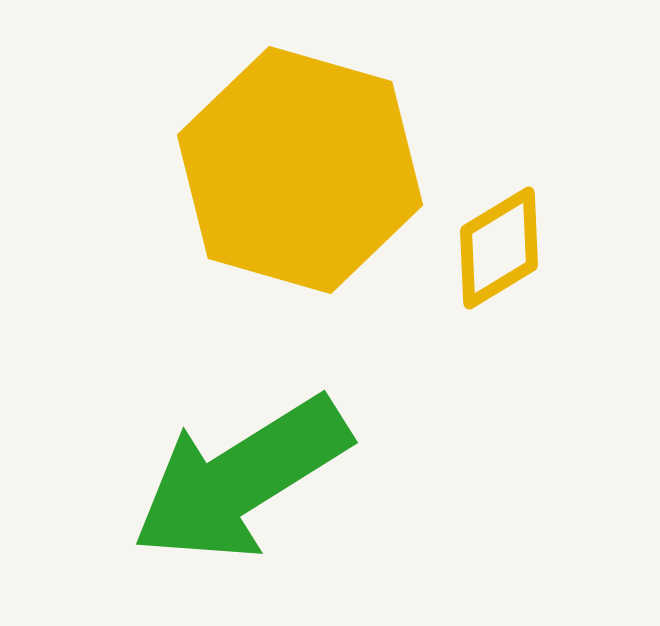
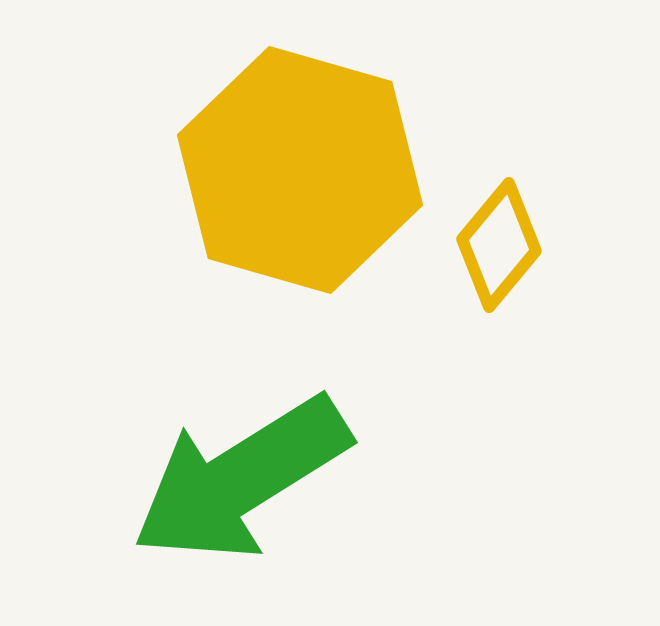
yellow diamond: moved 3 px up; rotated 19 degrees counterclockwise
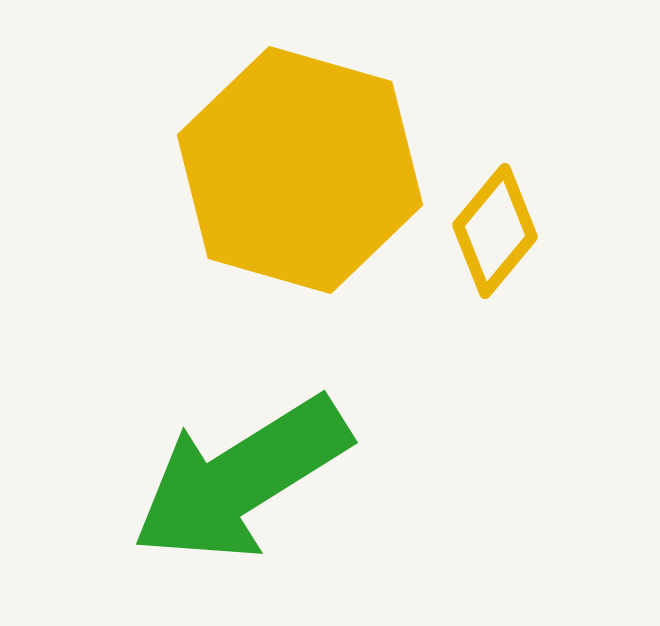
yellow diamond: moved 4 px left, 14 px up
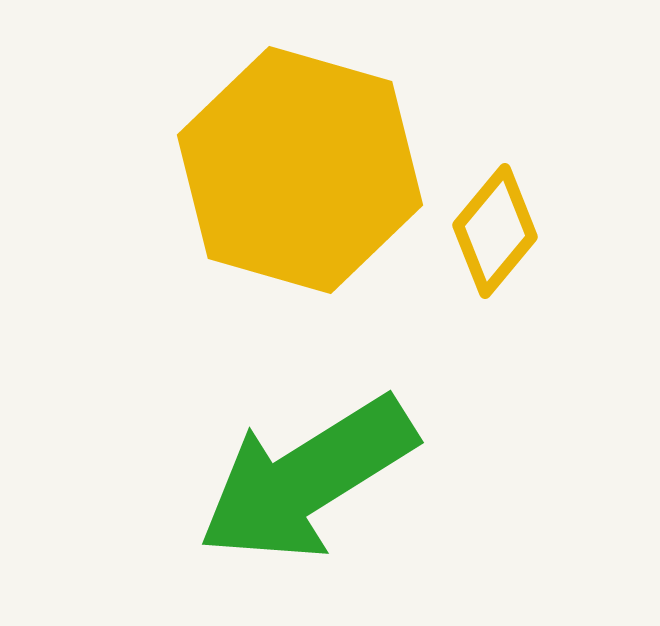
green arrow: moved 66 px right
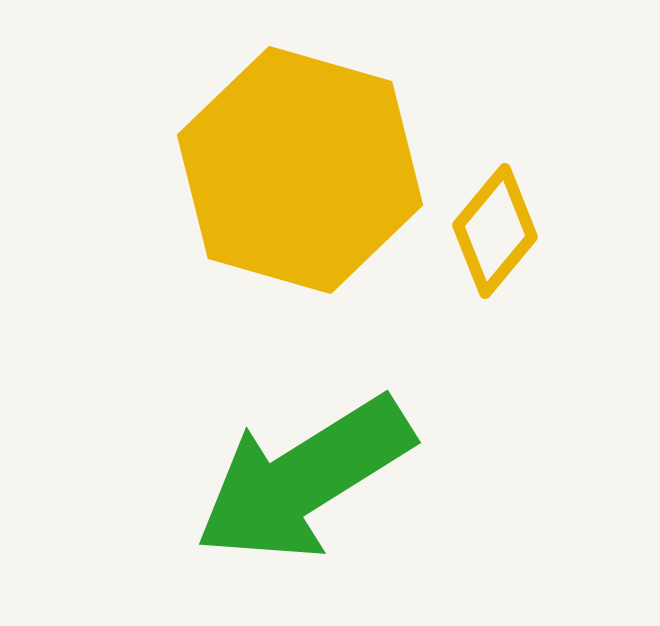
green arrow: moved 3 px left
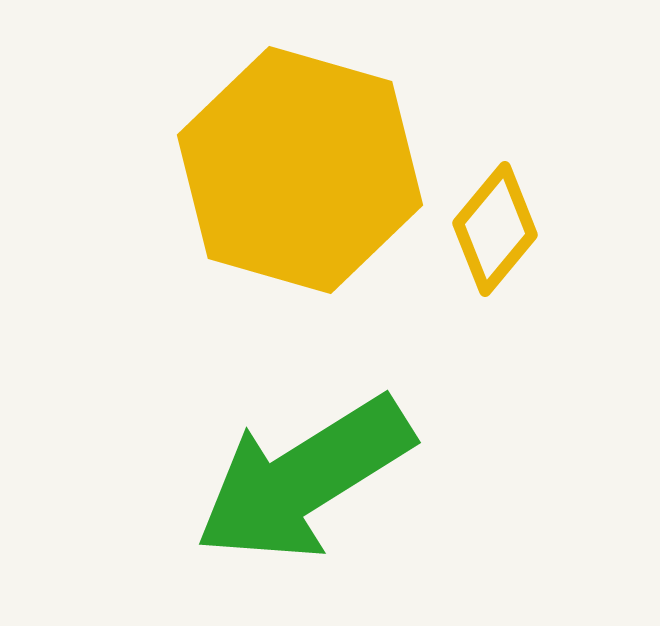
yellow diamond: moved 2 px up
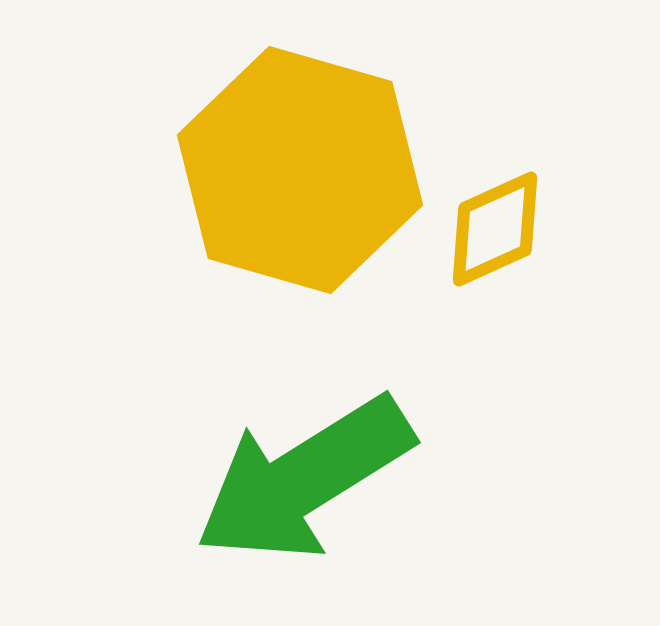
yellow diamond: rotated 26 degrees clockwise
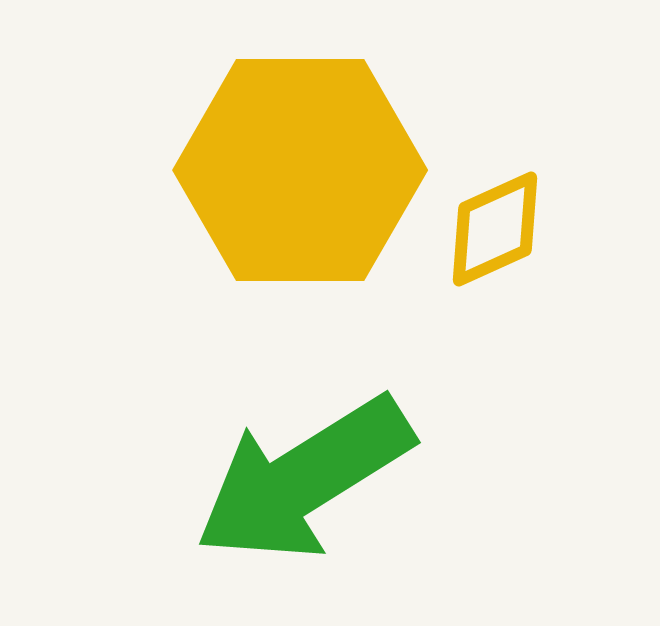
yellow hexagon: rotated 16 degrees counterclockwise
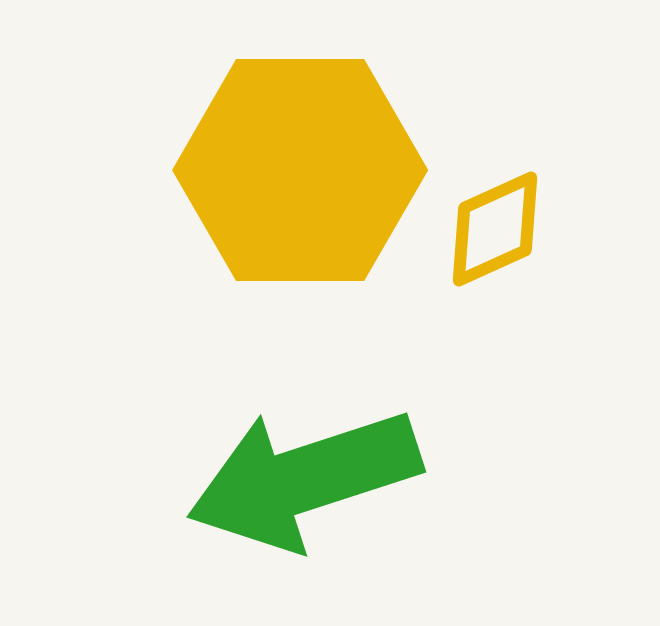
green arrow: rotated 14 degrees clockwise
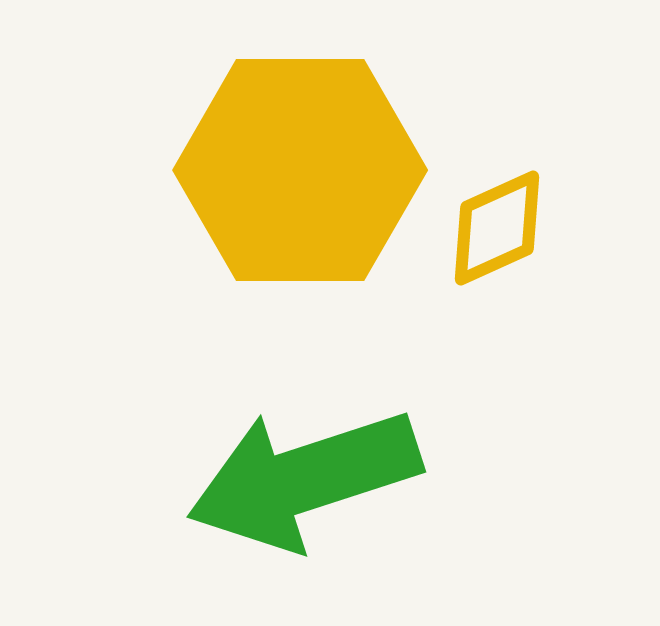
yellow diamond: moved 2 px right, 1 px up
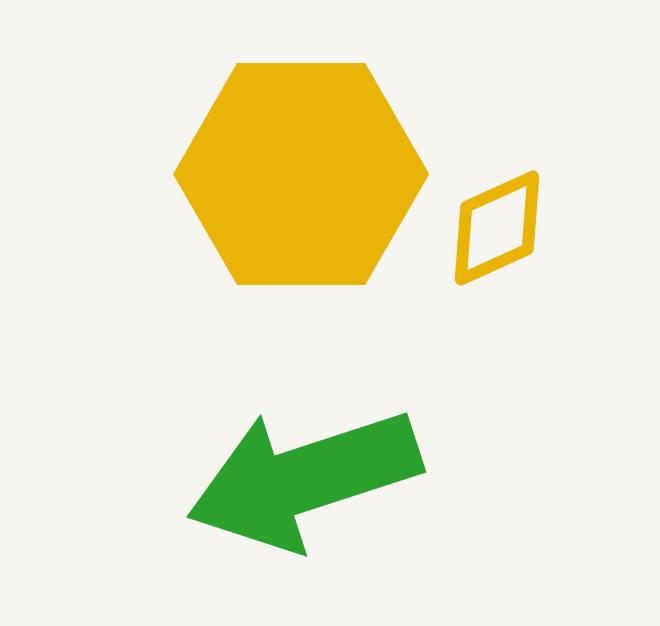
yellow hexagon: moved 1 px right, 4 px down
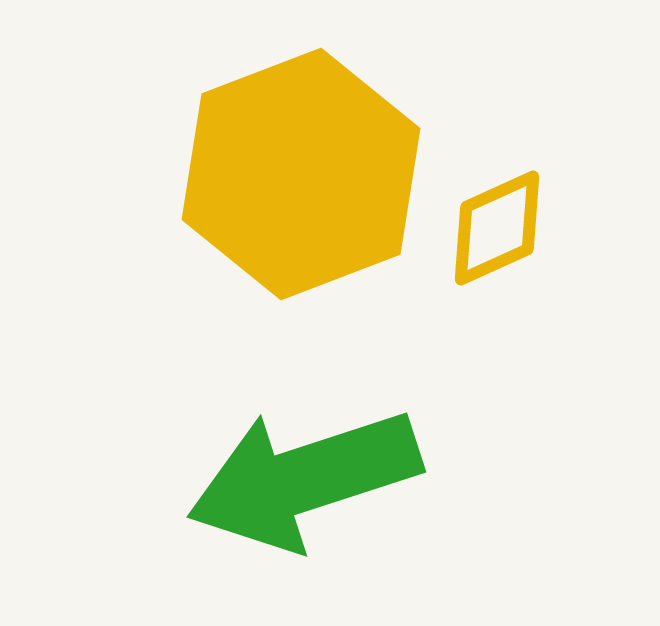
yellow hexagon: rotated 21 degrees counterclockwise
